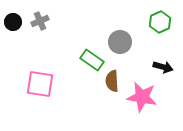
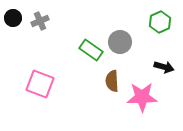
black circle: moved 4 px up
green rectangle: moved 1 px left, 10 px up
black arrow: moved 1 px right
pink square: rotated 12 degrees clockwise
pink star: rotated 12 degrees counterclockwise
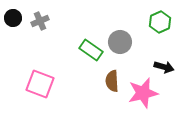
pink star: moved 1 px right, 4 px up; rotated 12 degrees counterclockwise
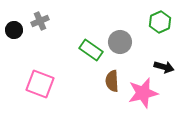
black circle: moved 1 px right, 12 px down
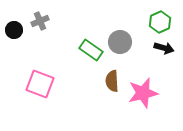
black arrow: moved 19 px up
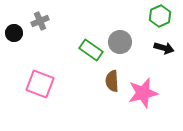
green hexagon: moved 6 px up
black circle: moved 3 px down
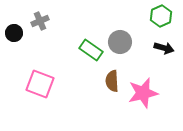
green hexagon: moved 1 px right
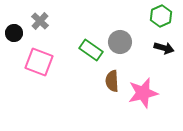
gray cross: rotated 24 degrees counterclockwise
pink square: moved 1 px left, 22 px up
